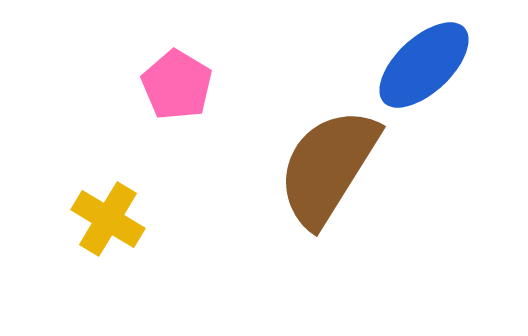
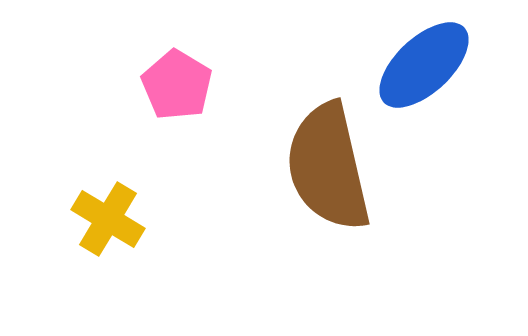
brown semicircle: rotated 45 degrees counterclockwise
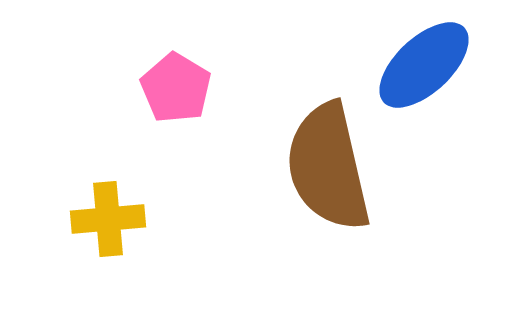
pink pentagon: moved 1 px left, 3 px down
yellow cross: rotated 36 degrees counterclockwise
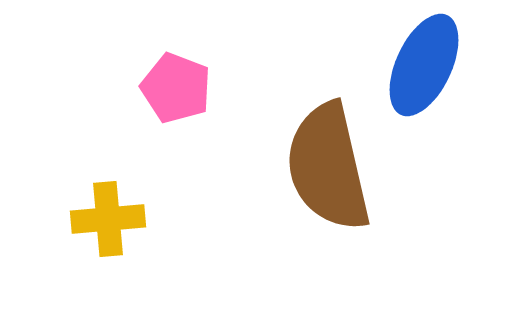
blue ellipse: rotated 22 degrees counterclockwise
pink pentagon: rotated 10 degrees counterclockwise
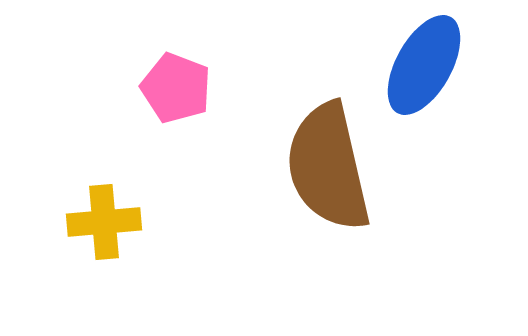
blue ellipse: rotated 4 degrees clockwise
yellow cross: moved 4 px left, 3 px down
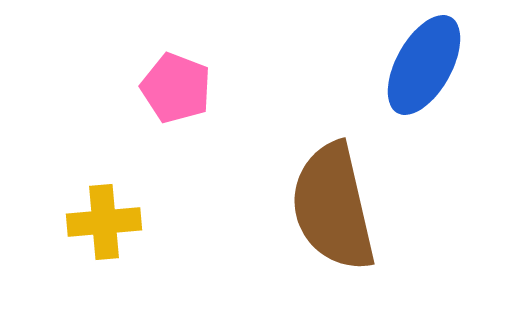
brown semicircle: moved 5 px right, 40 px down
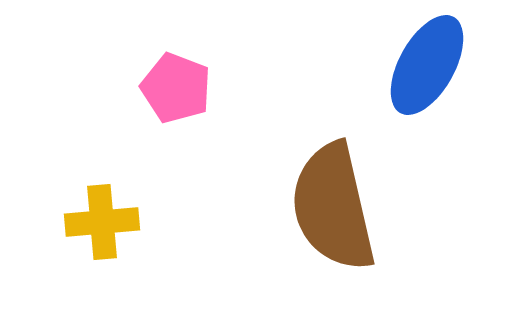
blue ellipse: moved 3 px right
yellow cross: moved 2 px left
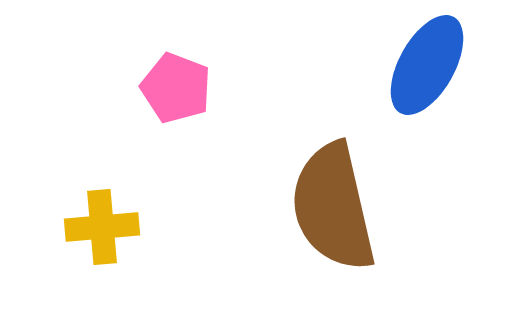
yellow cross: moved 5 px down
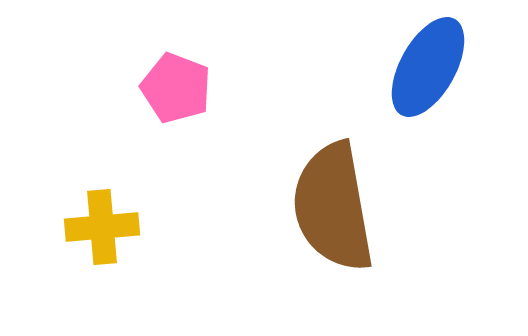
blue ellipse: moved 1 px right, 2 px down
brown semicircle: rotated 3 degrees clockwise
